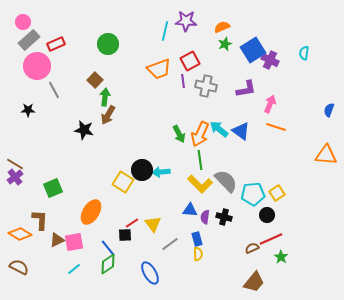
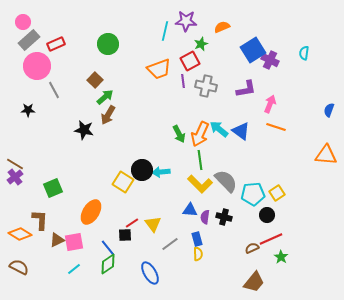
green star at (225, 44): moved 24 px left
green arrow at (105, 97): rotated 42 degrees clockwise
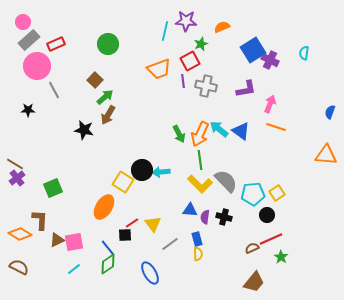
blue semicircle at (329, 110): moved 1 px right, 2 px down
purple cross at (15, 177): moved 2 px right, 1 px down
orange ellipse at (91, 212): moved 13 px right, 5 px up
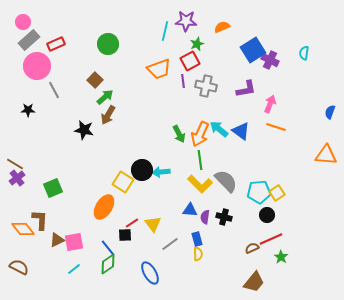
green star at (201, 44): moved 4 px left
cyan pentagon at (253, 194): moved 6 px right, 2 px up
orange diamond at (20, 234): moved 3 px right, 5 px up; rotated 20 degrees clockwise
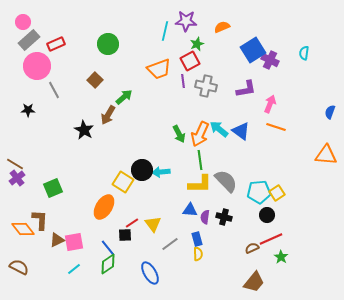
green arrow at (105, 97): moved 19 px right
black star at (84, 130): rotated 18 degrees clockwise
yellow L-shape at (200, 184): rotated 45 degrees counterclockwise
